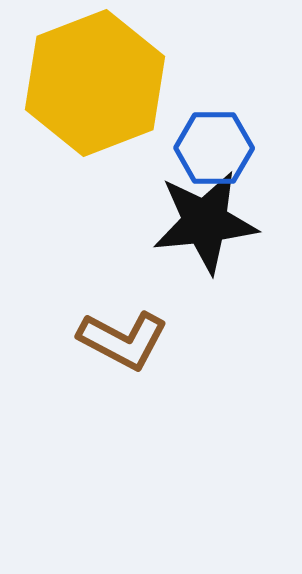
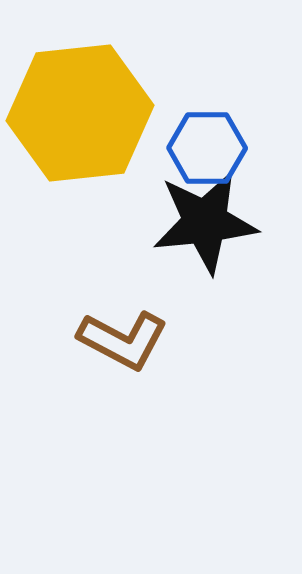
yellow hexagon: moved 15 px left, 30 px down; rotated 15 degrees clockwise
blue hexagon: moved 7 px left
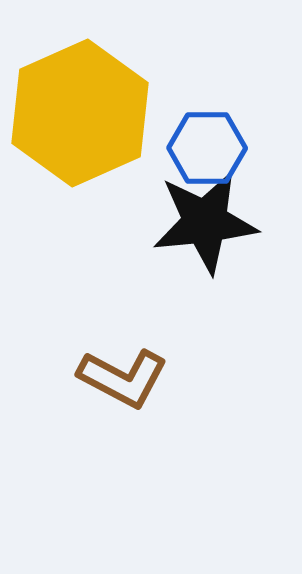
yellow hexagon: rotated 18 degrees counterclockwise
brown L-shape: moved 38 px down
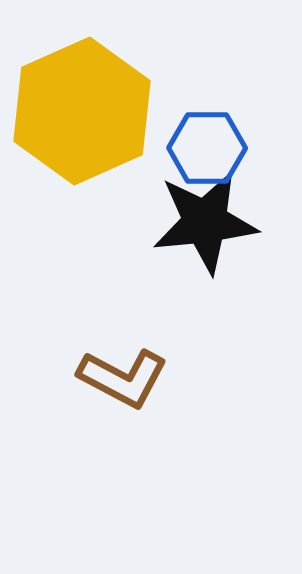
yellow hexagon: moved 2 px right, 2 px up
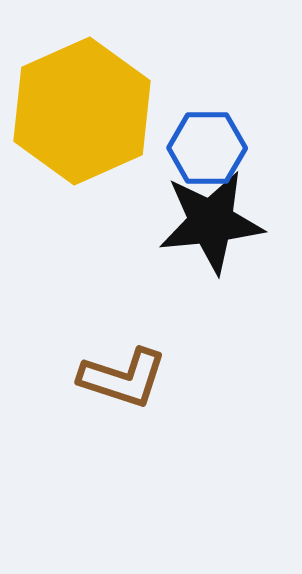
black star: moved 6 px right
brown L-shape: rotated 10 degrees counterclockwise
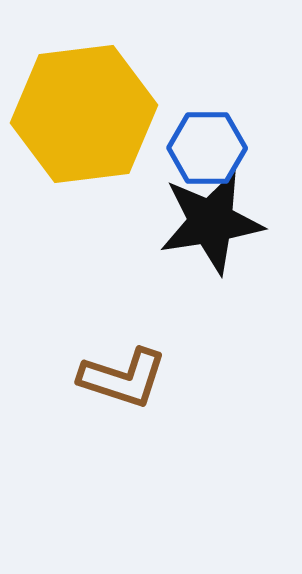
yellow hexagon: moved 2 px right, 3 px down; rotated 17 degrees clockwise
black star: rotated 3 degrees counterclockwise
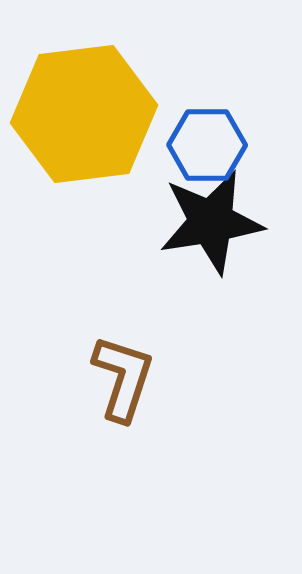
blue hexagon: moved 3 px up
brown L-shape: rotated 90 degrees counterclockwise
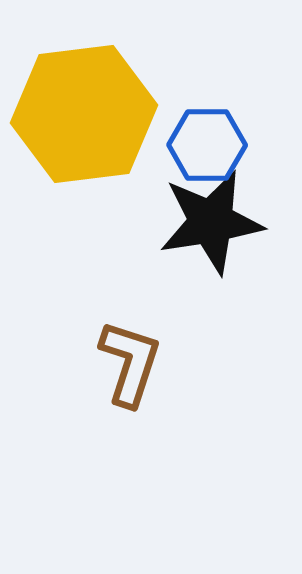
brown L-shape: moved 7 px right, 15 px up
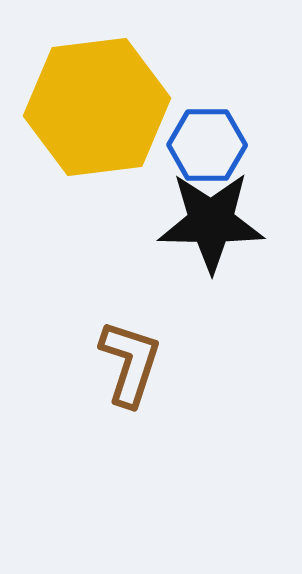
yellow hexagon: moved 13 px right, 7 px up
black star: rotated 10 degrees clockwise
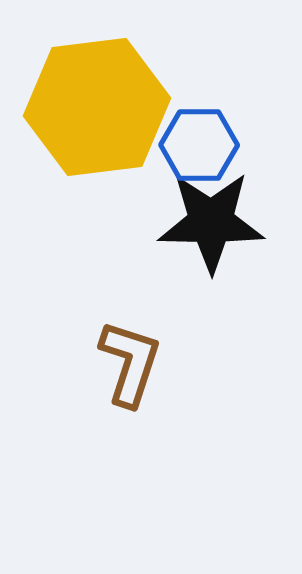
blue hexagon: moved 8 px left
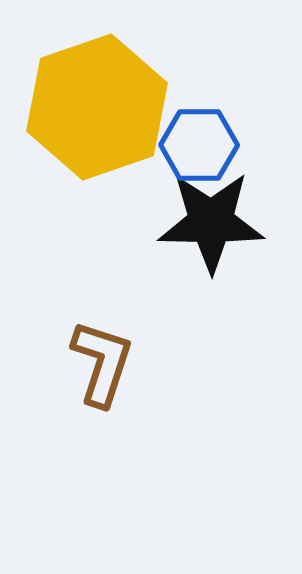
yellow hexagon: rotated 12 degrees counterclockwise
brown L-shape: moved 28 px left
